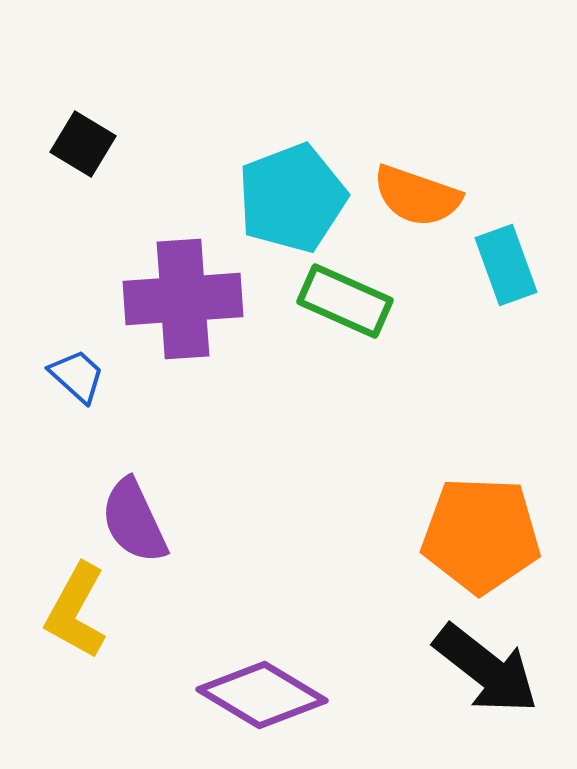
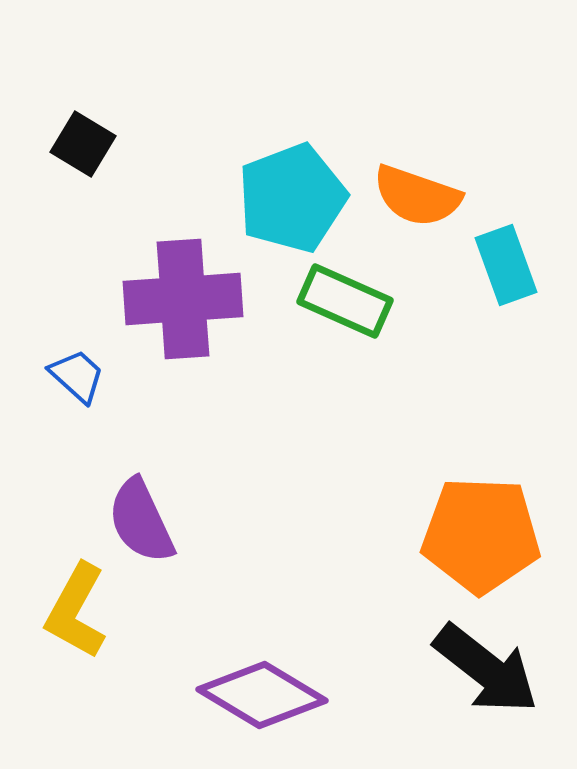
purple semicircle: moved 7 px right
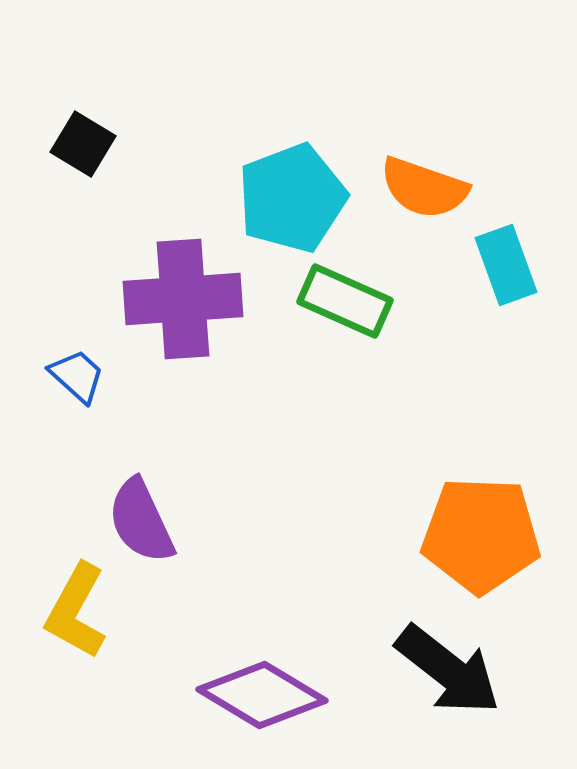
orange semicircle: moved 7 px right, 8 px up
black arrow: moved 38 px left, 1 px down
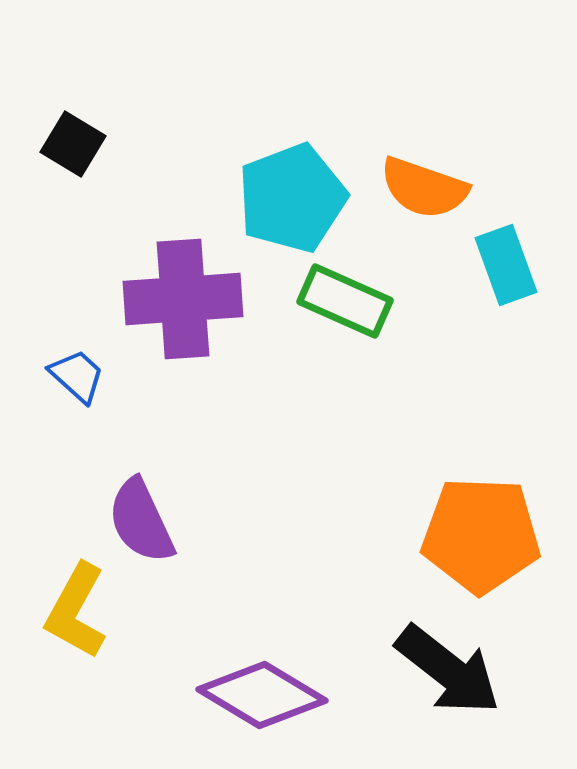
black square: moved 10 px left
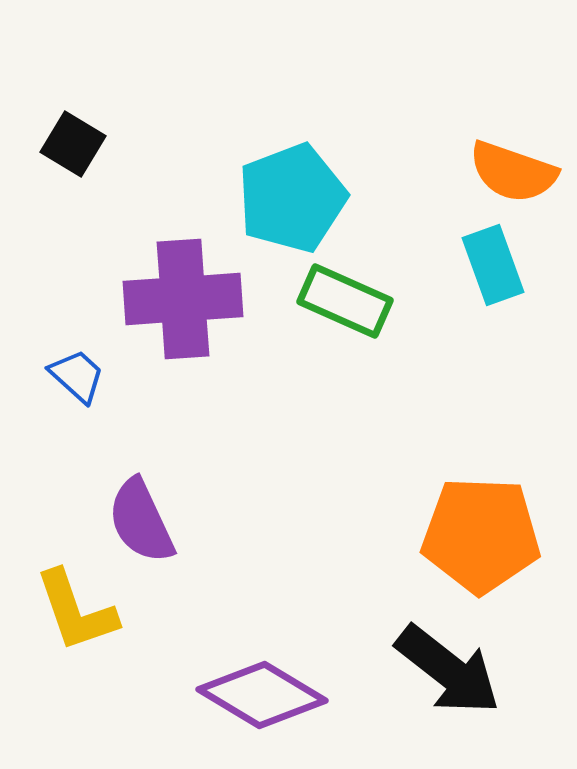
orange semicircle: moved 89 px right, 16 px up
cyan rectangle: moved 13 px left
yellow L-shape: rotated 48 degrees counterclockwise
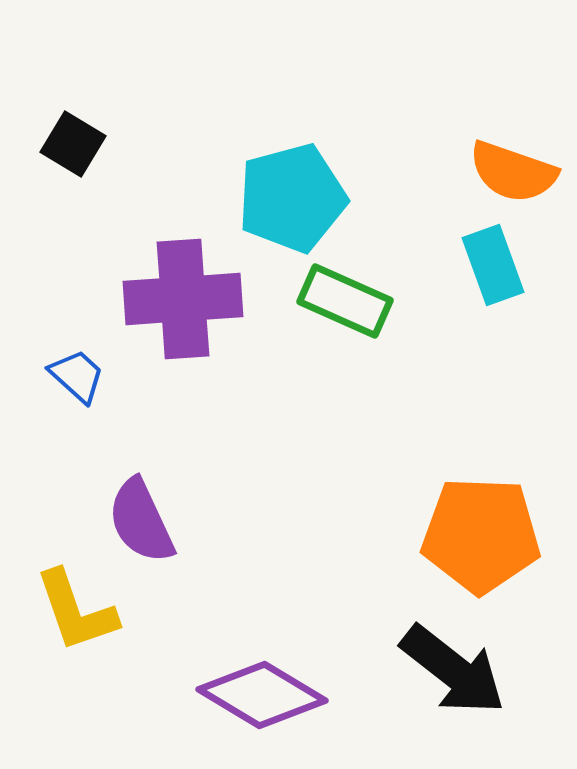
cyan pentagon: rotated 6 degrees clockwise
black arrow: moved 5 px right
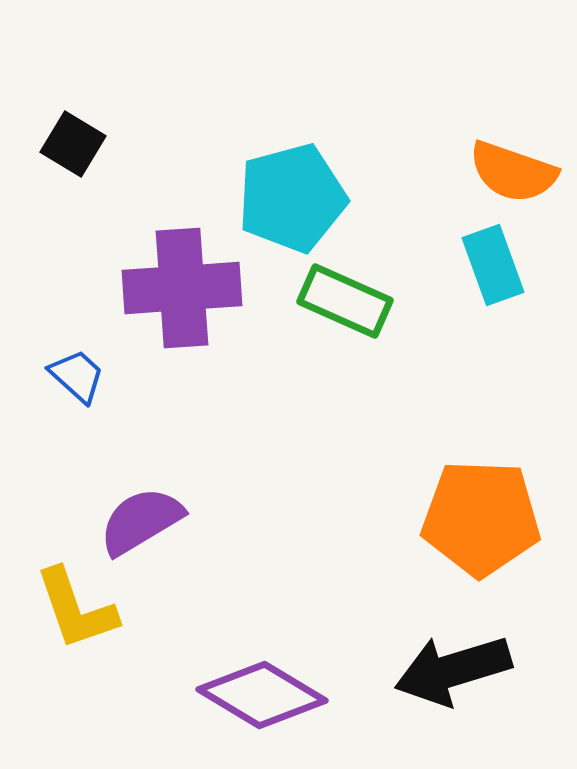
purple cross: moved 1 px left, 11 px up
purple semicircle: rotated 84 degrees clockwise
orange pentagon: moved 17 px up
yellow L-shape: moved 2 px up
black arrow: rotated 125 degrees clockwise
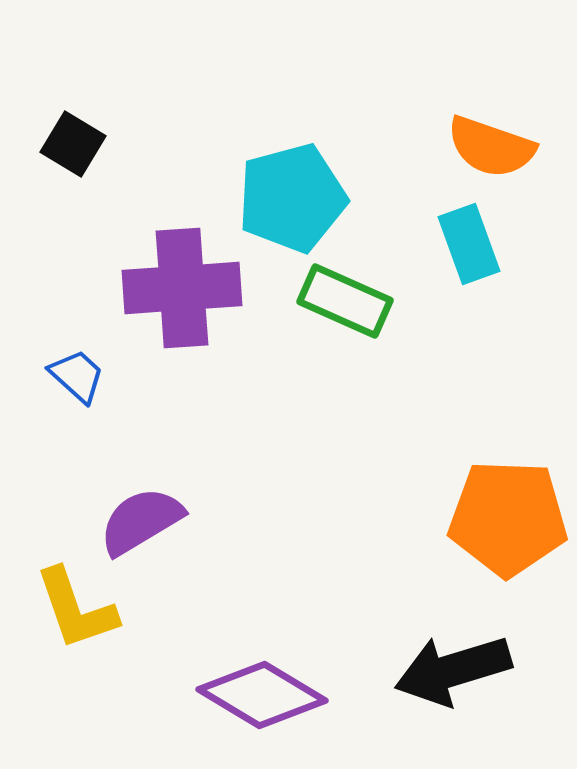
orange semicircle: moved 22 px left, 25 px up
cyan rectangle: moved 24 px left, 21 px up
orange pentagon: moved 27 px right
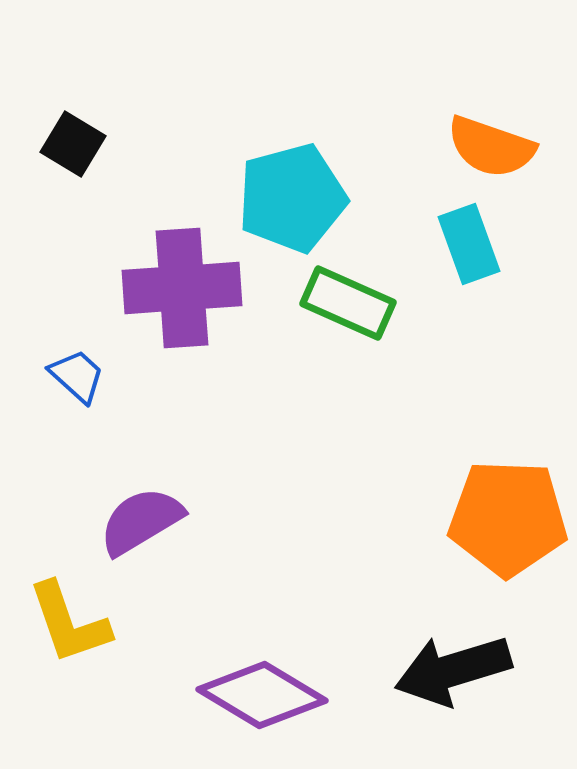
green rectangle: moved 3 px right, 2 px down
yellow L-shape: moved 7 px left, 14 px down
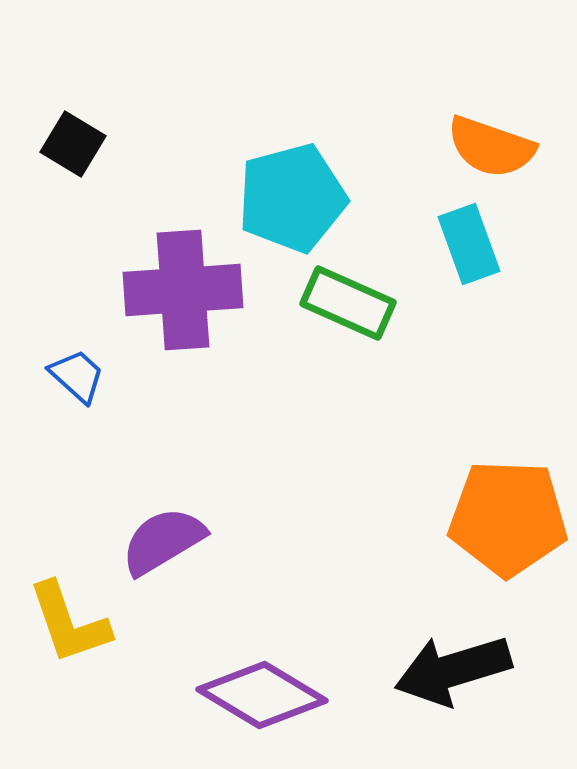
purple cross: moved 1 px right, 2 px down
purple semicircle: moved 22 px right, 20 px down
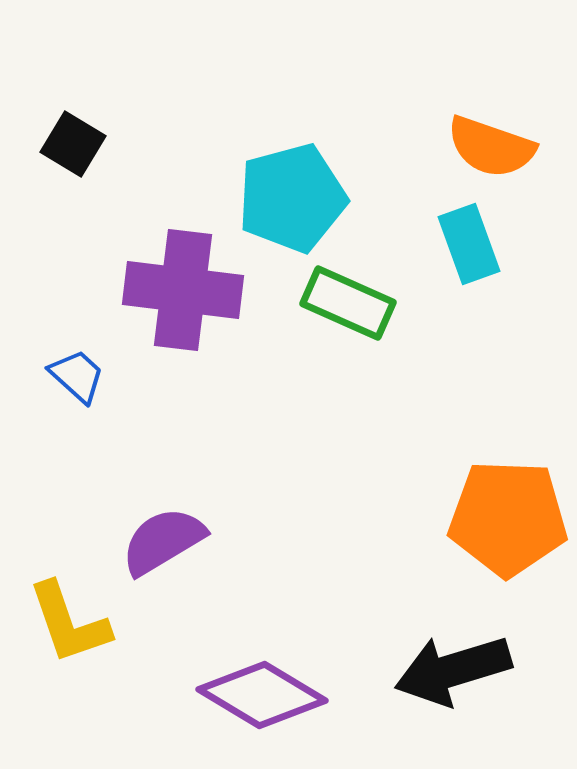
purple cross: rotated 11 degrees clockwise
